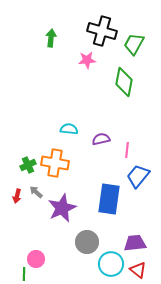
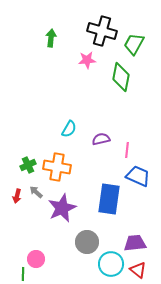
green diamond: moved 3 px left, 5 px up
cyan semicircle: rotated 114 degrees clockwise
orange cross: moved 2 px right, 4 px down
blue trapezoid: rotated 75 degrees clockwise
green line: moved 1 px left
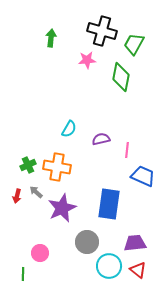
blue trapezoid: moved 5 px right
blue rectangle: moved 5 px down
pink circle: moved 4 px right, 6 px up
cyan circle: moved 2 px left, 2 px down
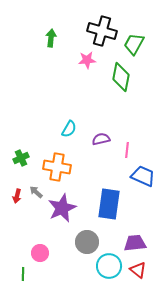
green cross: moved 7 px left, 7 px up
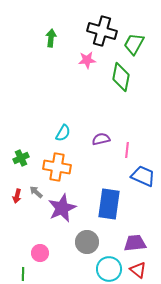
cyan semicircle: moved 6 px left, 4 px down
cyan circle: moved 3 px down
